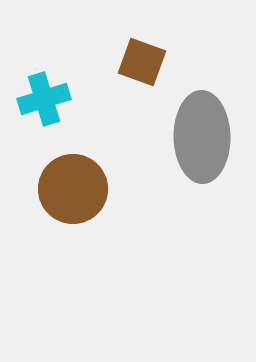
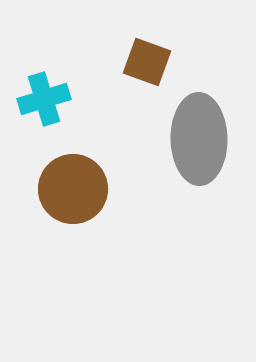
brown square: moved 5 px right
gray ellipse: moved 3 px left, 2 px down
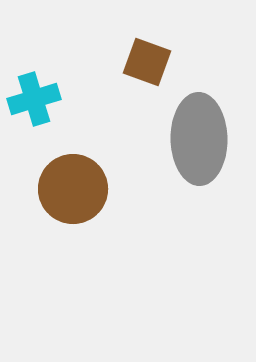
cyan cross: moved 10 px left
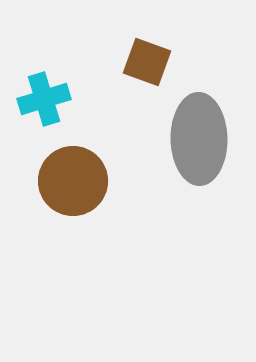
cyan cross: moved 10 px right
brown circle: moved 8 px up
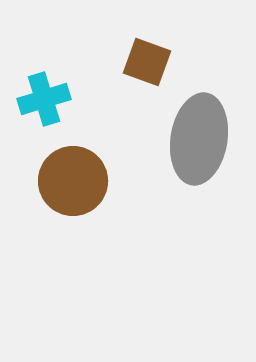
gray ellipse: rotated 10 degrees clockwise
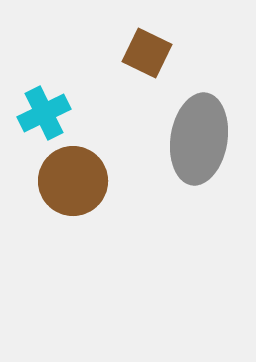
brown square: moved 9 px up; rotated 6 degrees clockwise
cyan cross: moved 14 px down; rotated 9 degrees counterclockwise
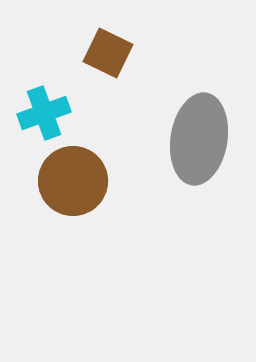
brown square: moved 39 px left
cyan cross: rotated 6 degrees clockwise
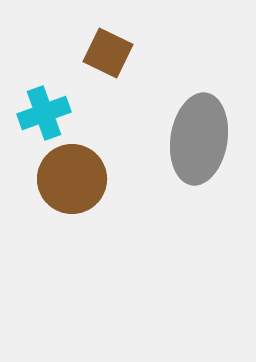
brown circle: moved 1 px left, 2 px up
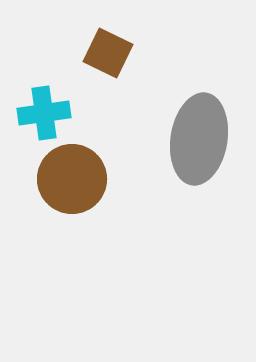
cyan cross: rotated 12 degrees clockwise
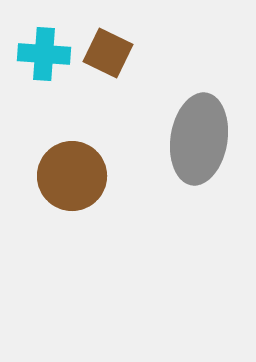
cyan cross: moved 59 px up; rotated 12 degrees clockwise
brown circle: moved 3 px up
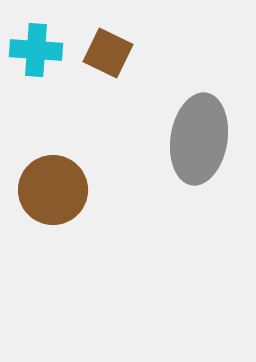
cyan cross: moved 8 px left, 4 px up
brown circle: moved 19 px left, 14 px down
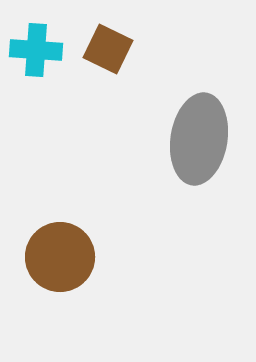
brown square: moved 4 px up
brown circle: moved 7 px right, 67 px down
